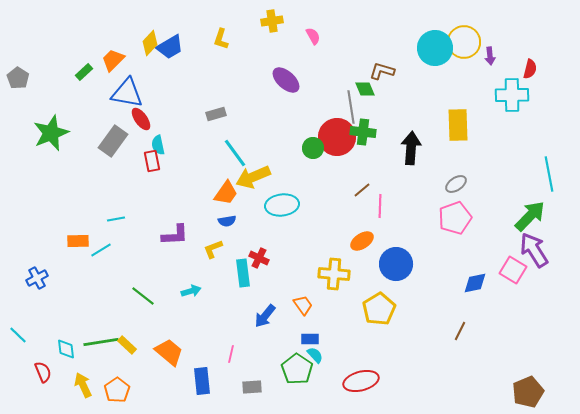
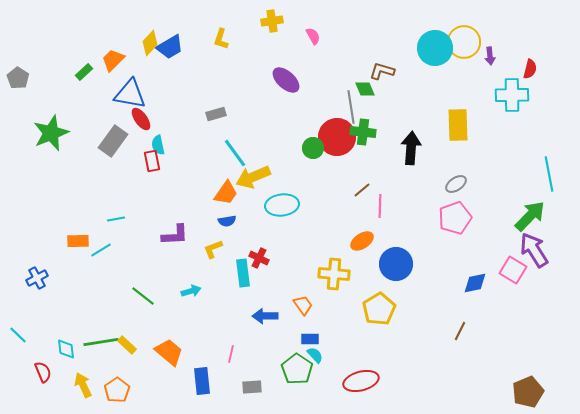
blue triangle at (127, 93): moved 3 px right, 1 px down
blue arrow at (265, 316): rotated 50 degrees clockwise
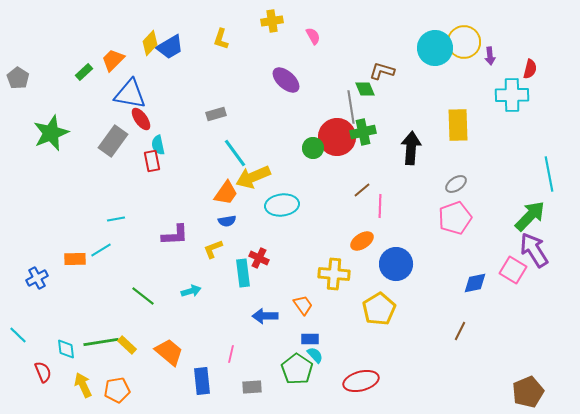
green cross at (363, 132): rotated 20 degrees counterclockwise
orange rectangle at (78, 241): moved 3 px left, 18 px down
orange pentagon at (117, 390): rotated 25 degrees clockwise
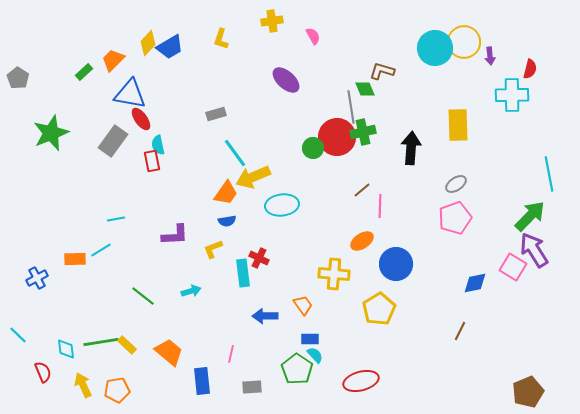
yellow diamond at (150, 43): moved 2 px left
pink square at (513, 270): moved 3 px up
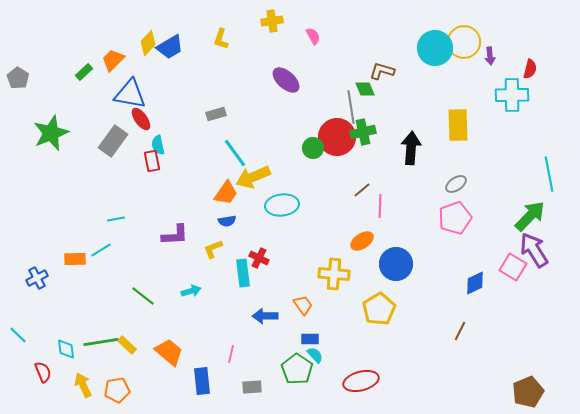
blue diamond at (475, 283): rotated 15 degrees counterclockwise
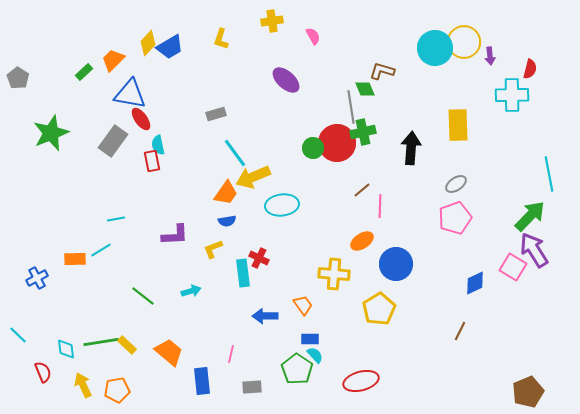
red circle at (337, 137): moved 6 px down
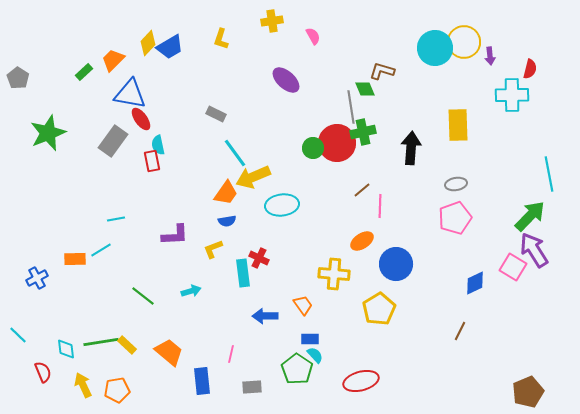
gray rectangle at (216, 114): rotated 42 degrees clockwise
green star at (51, 133): moved 3 px left
gray ellipse at (456, 184): rotated 25 degrees clockwise
